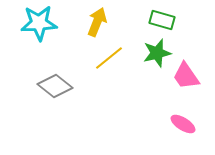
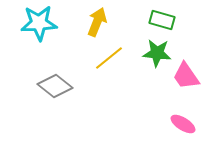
green star: rotated 20 degrees clockwise
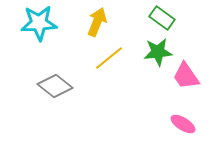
green rectangle: moved 2 px up; rotated 20 degrees clockwise
green star: moved 1 px right, 1 px up; rotated 12 degrees counterclockwise
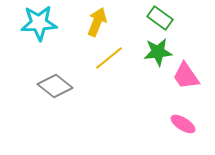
green rectangle: moved 2 px left
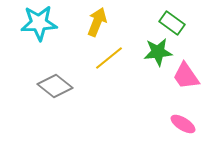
green rectangle: moved 12 px right, 5 px down
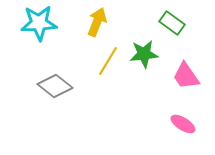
green star: moved 14 px left, 2 px down
yellow line: moved 1 px left, 3 px down; rotated 20 degrees counterclockwise
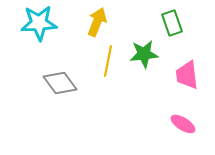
green rectangle: rotated 35 degrees clockwise
yellow line: rotated 20 degrees counterclockwise
pink trapezoid: moved 1 px right, 1 px up; rotated 28 degrees clockwise
gray diamond: moved 5 px right, 3 px up; rotated 16 degrees clockwise
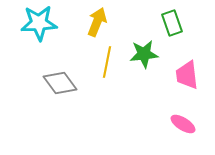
yellow line: moved 1 px left, 1 px down
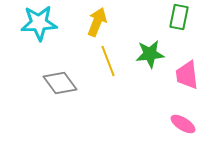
green rectangle: moved 7 px right, 6 px up; rotated 30 degrees clockwise
green star: moved 6 px right
yellow line: moved 1 px right, 1 px up; rotated 32 degrees counterclockwise
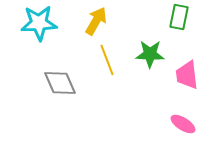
yellow arrow: moved 1 px left, 1 px up; rotated 8 degrees clockwise
green star: rotated 8 degrees clockwise
yellow line: moved 1 px left, 1 px up
gray diamond: rotated 12 degrees clockwise
